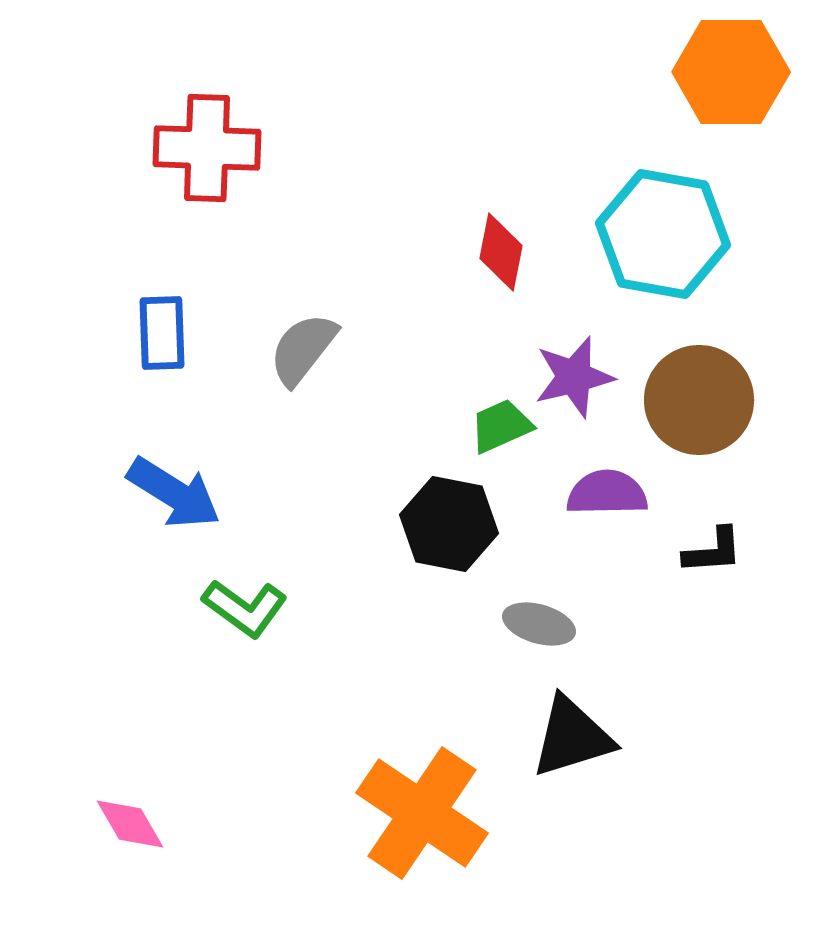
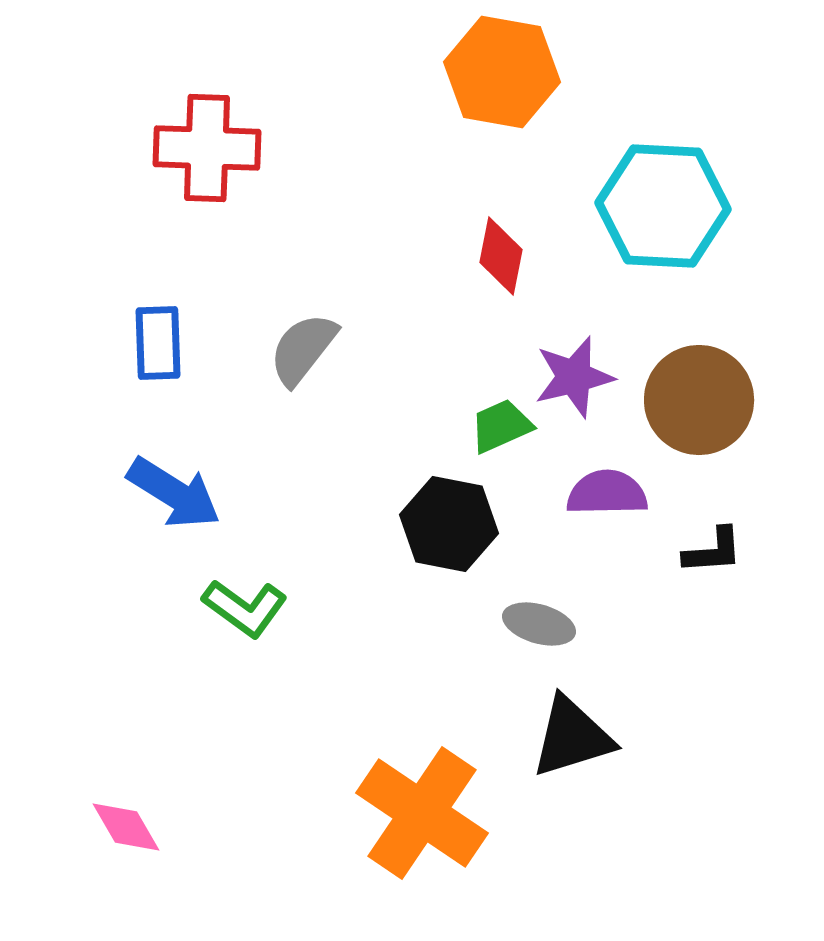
orange hexagon: moved 229 px left; rotated 10 degrees clockwise
cyan hexagon: moved 28 px up; rotated 7 degrees counterclockwise
red diamond: moved 4 px down
blue rectangle: moved 4 px left, 10 px down
pink diamond: moved 4 px left, 3 px down
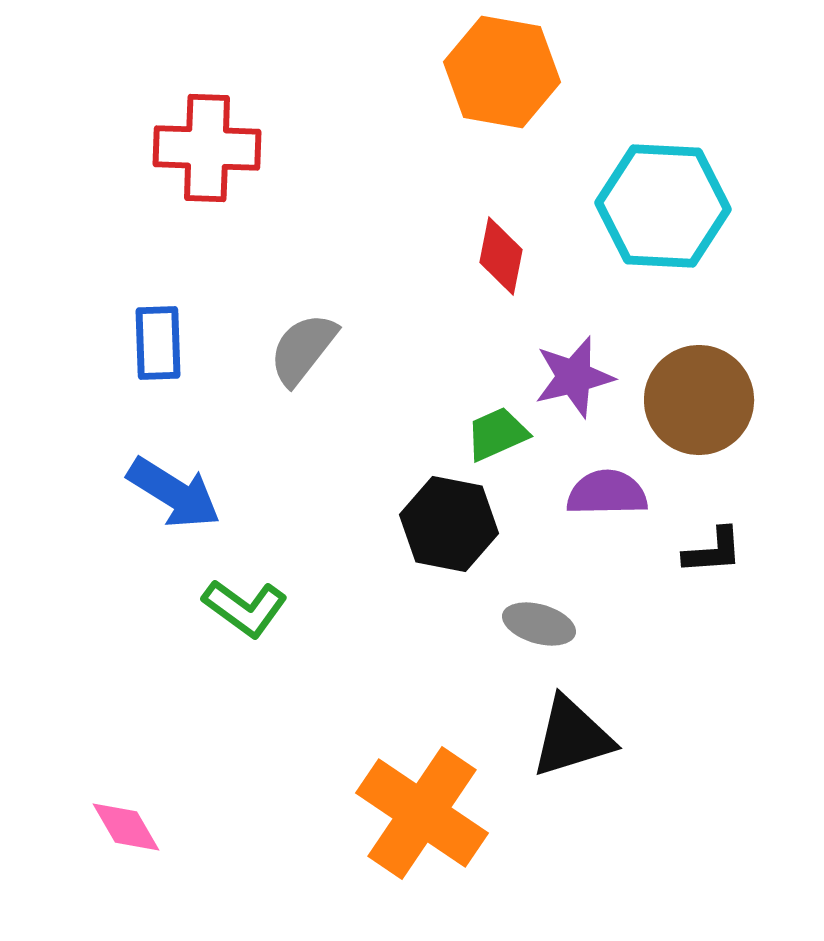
green trapezoid: moved 4 px left, 8 px down
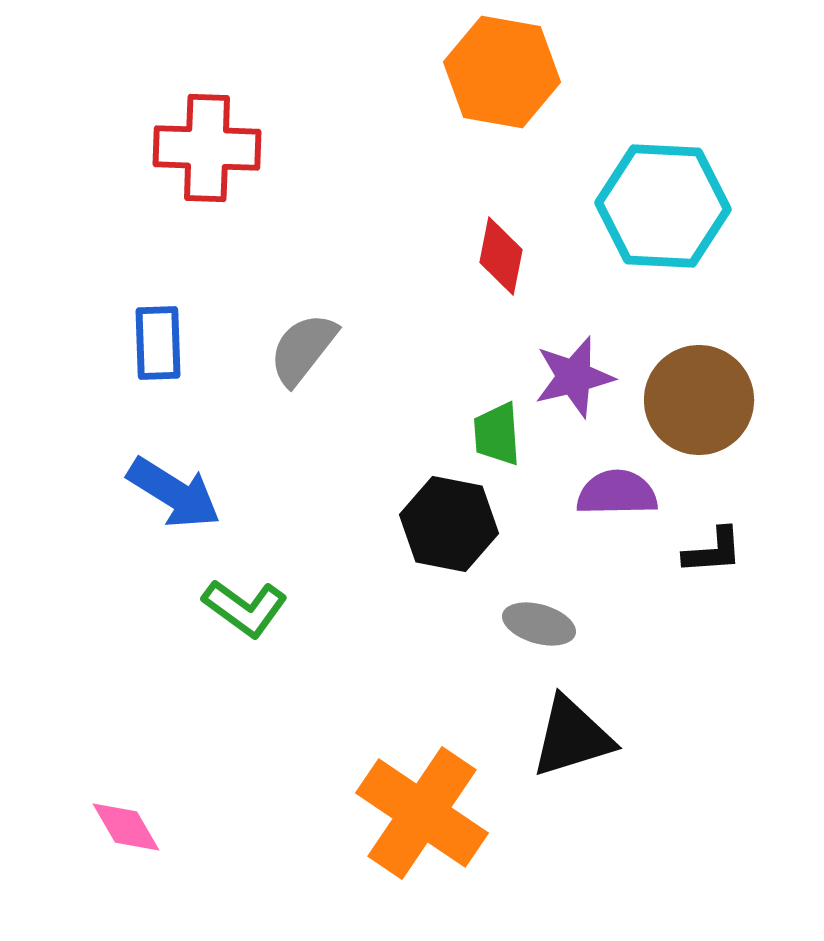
green trapezoid: rotated 70 degrees counterclockwise
purple semicircle: moved 10 px right
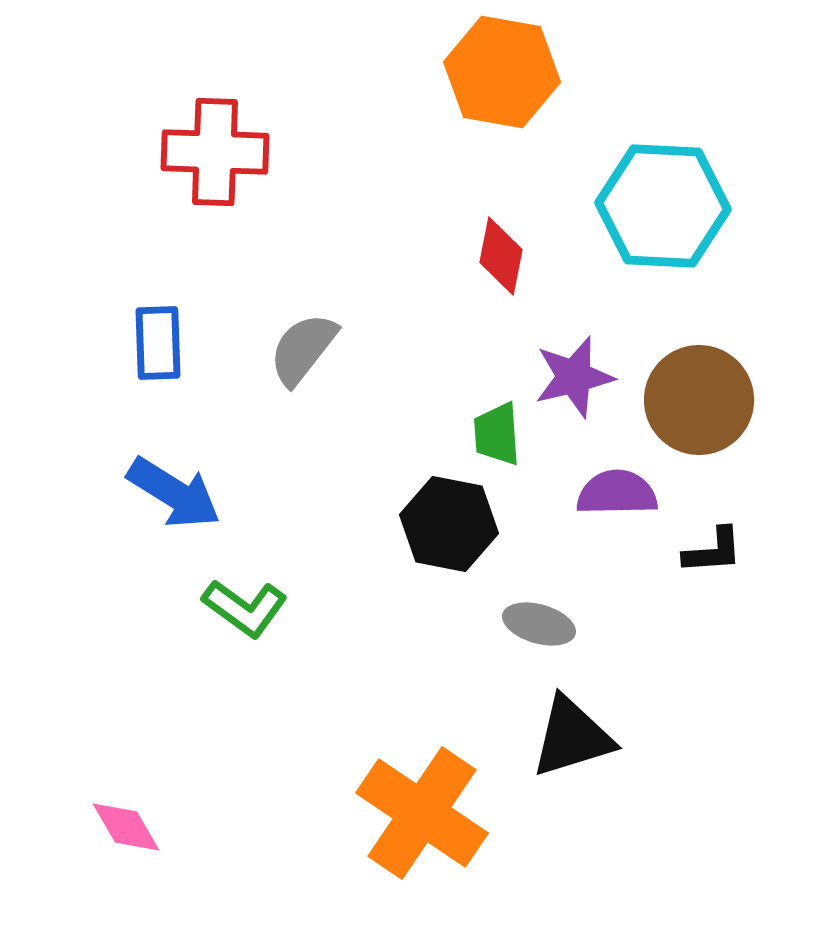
red cross: moved 8 px right, 4 px down
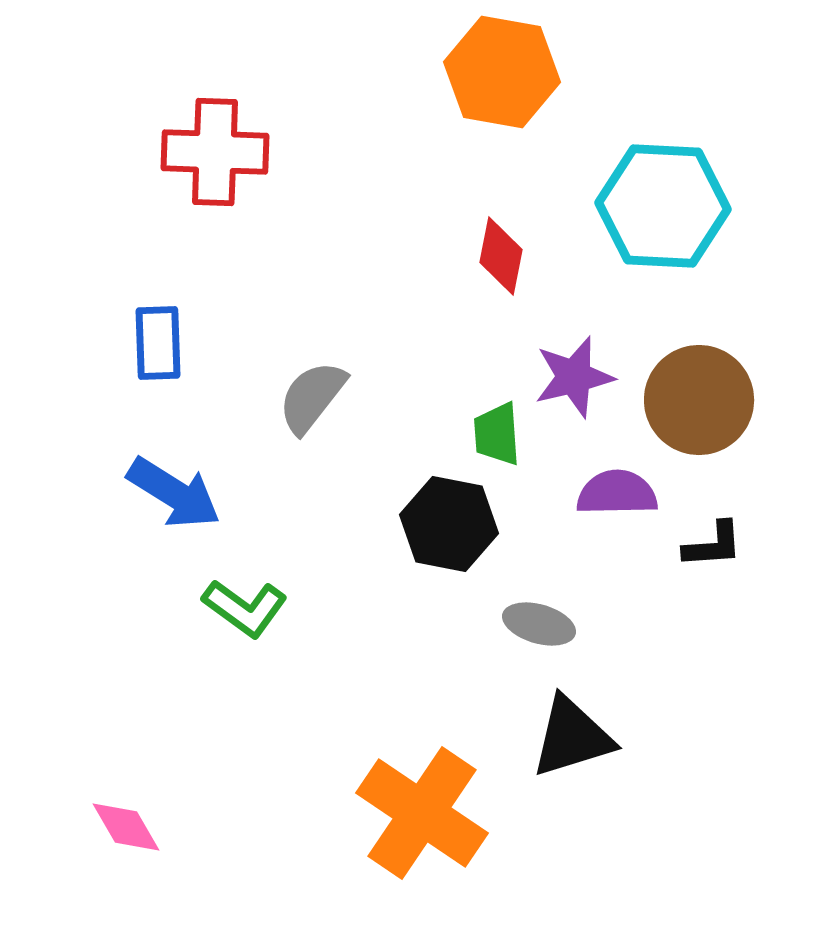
gray semicircle: moved 9 px right, 48 px down
black L-shape: moved 6 px up
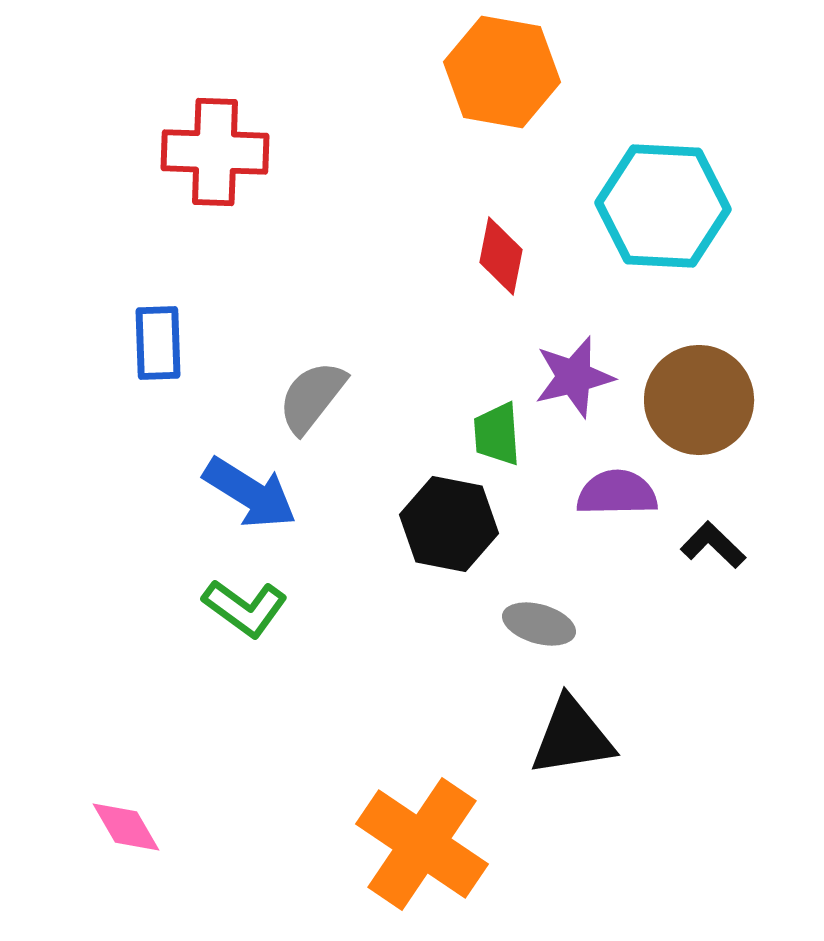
blue arrow: moved 76 px right
black L-shape: rotated 132 degrees counterclockwise
black triangle: rotated 8 degrees clockwise
orange cross: moved 31 px down
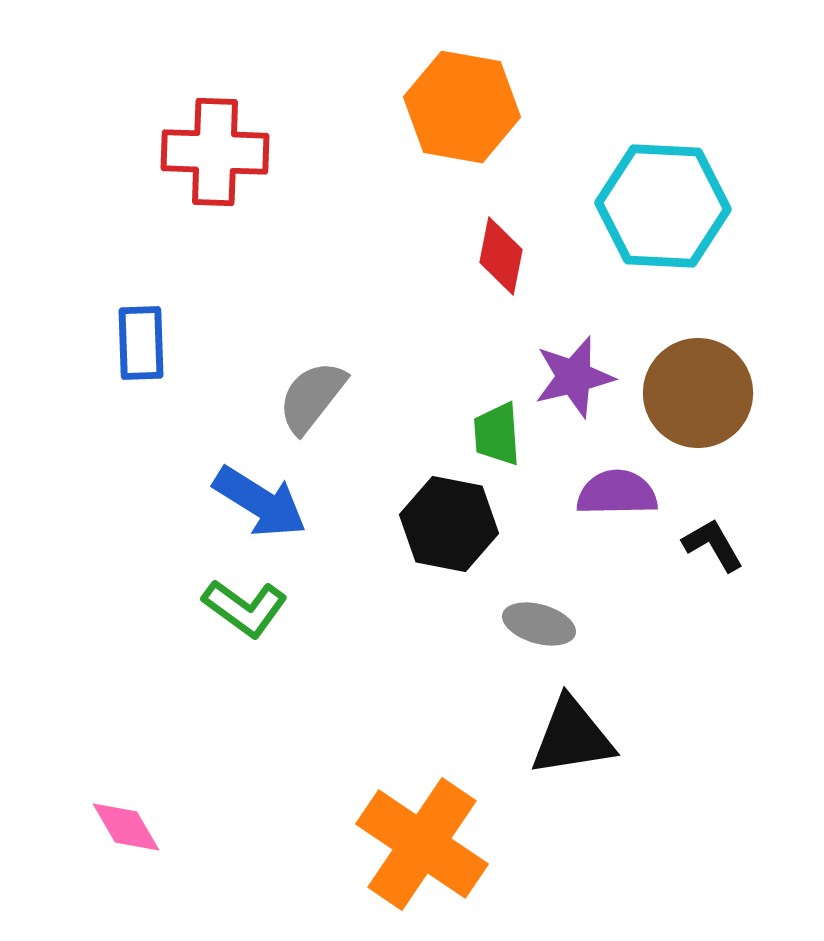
orange hexagon: moved 40 px left, 35 px down
blue rectangle: moved 17 px left
brown circle: moved 1 px left, 7 px up
blue arrow: moved 10 px right, 9 px down
black L-shape: rotated 16 degrees clockwise
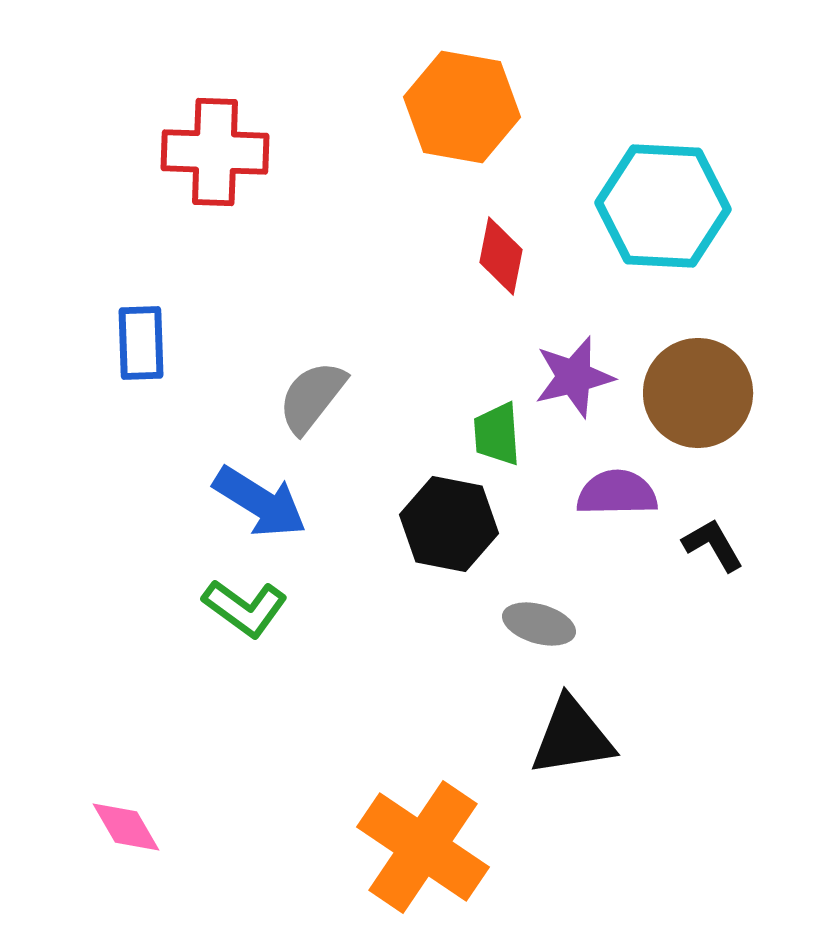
orange cross: moved 1 px right, 3 px down
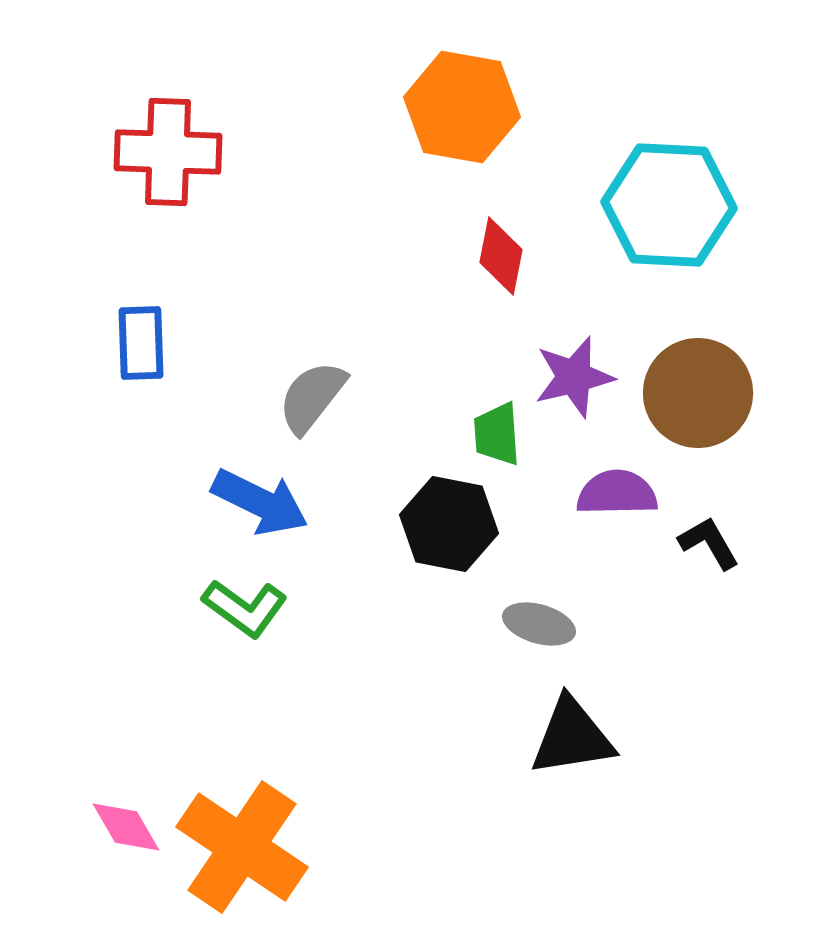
red cross: moved 47 px left
cyan hexagon: moved 6 px right, 1 px up
blue arrow: rotated 6 degrees counterclockwise
black L-shape: moved 4 px left, 2 px up
orange cross: moved 181 px left
